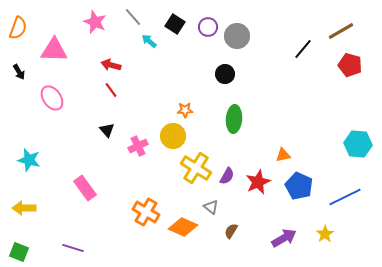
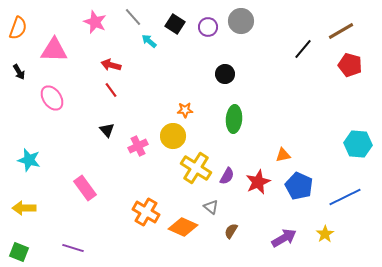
gray circle: moved 4 px right, 15 px up
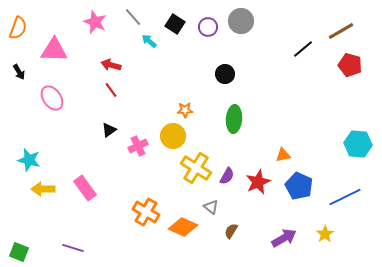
black line: rotated 10 degrees clockwise
black triangle: moved 2 px right; rotated 35 degrees clockwise
yellow arrow: moved 19 px right, 19 px up
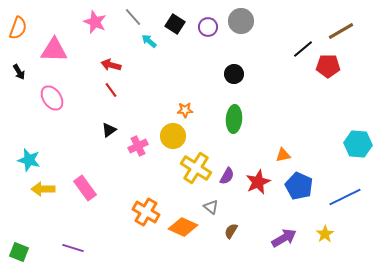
red pentagon: moved 22 px left, 1 px down; rotated 15 degrees counterclockwise
black circle: moved 9 px right
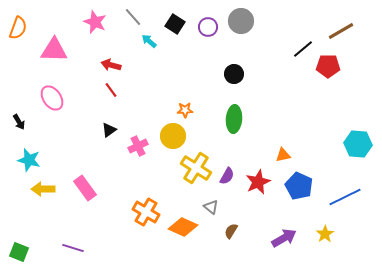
black arrow: moved 50 px down
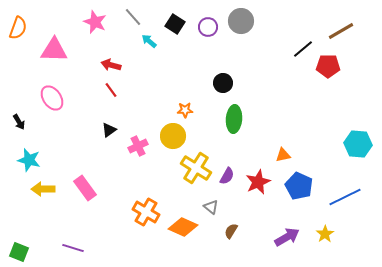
black circle: moved 11 px left, 9 px down
purple arrow: moved 3 px right, 1 px up
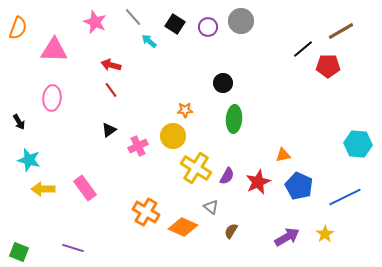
pink ellipse: rotated 40 degrees clockwise
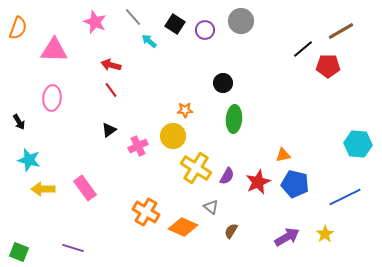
purple circle: moved 3 px left, 3 px down
blue pentagon: moved 4 px left, 2 px up; rotated 12 degrees counterclockwise
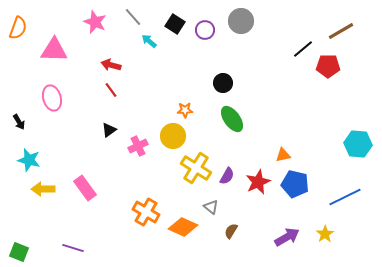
pink ellipse: rotated 20 degrees counterclockwise
green ellipse: moved 2 px left; rotated 40 degrees counterclockwise
